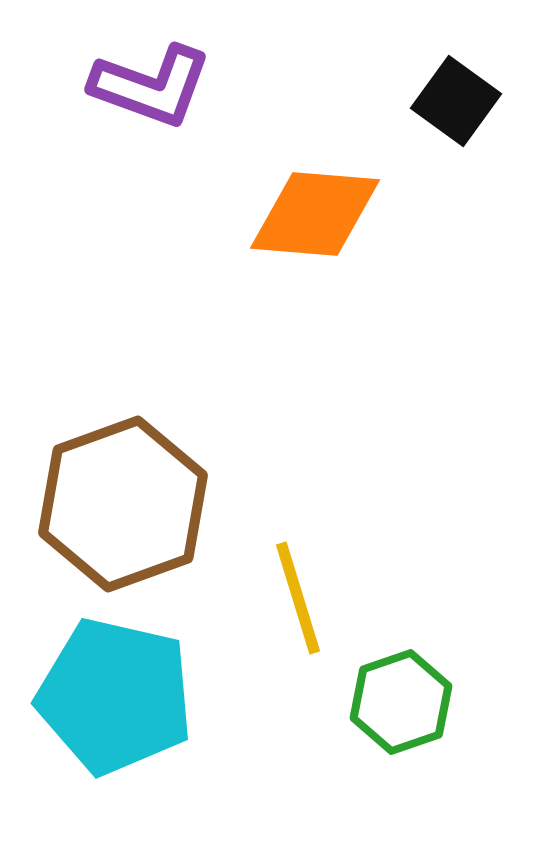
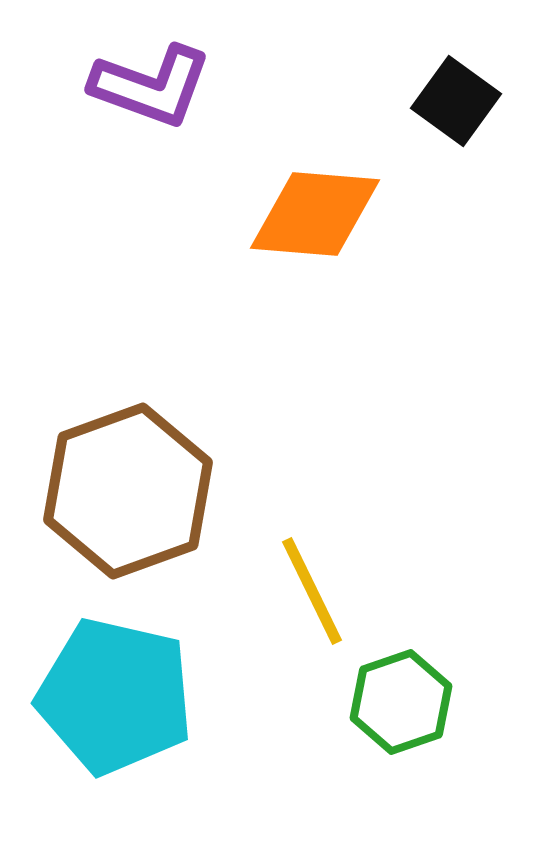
brown hexagon: moved 5 px right, 13 px up
yellow line: moved 14 px right, 7 px up; rotated 9 degrees counterclockwise
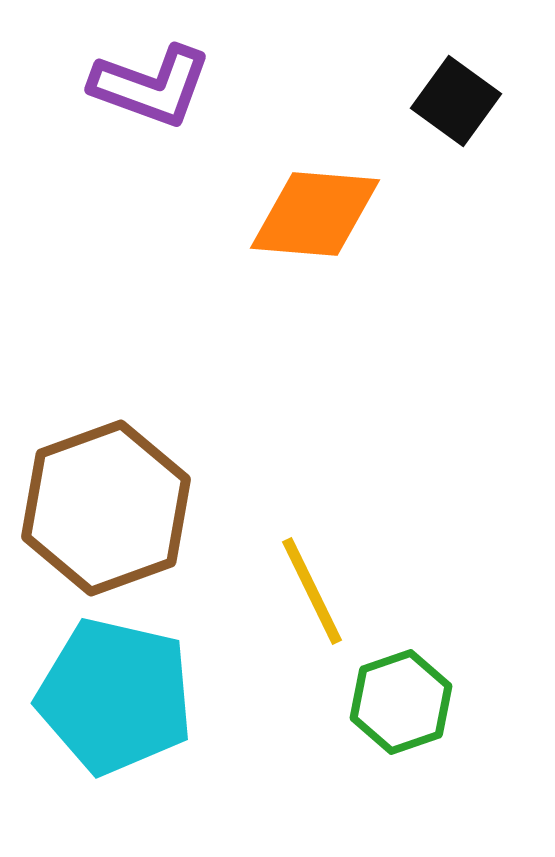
brown hexagon: moved 22 px left, 17 px down
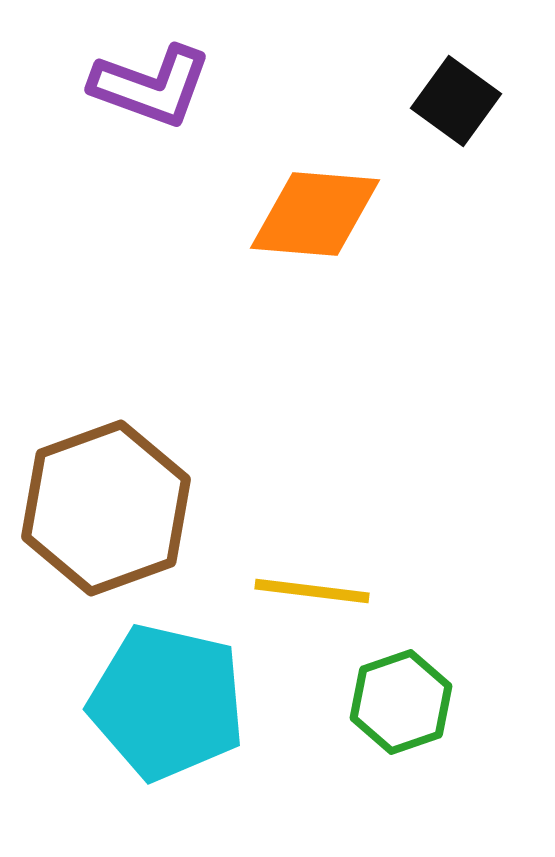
yellow line: rotated 57 degrees counterclockwise
cyan pentagon: moved 52 px right, 6 px down
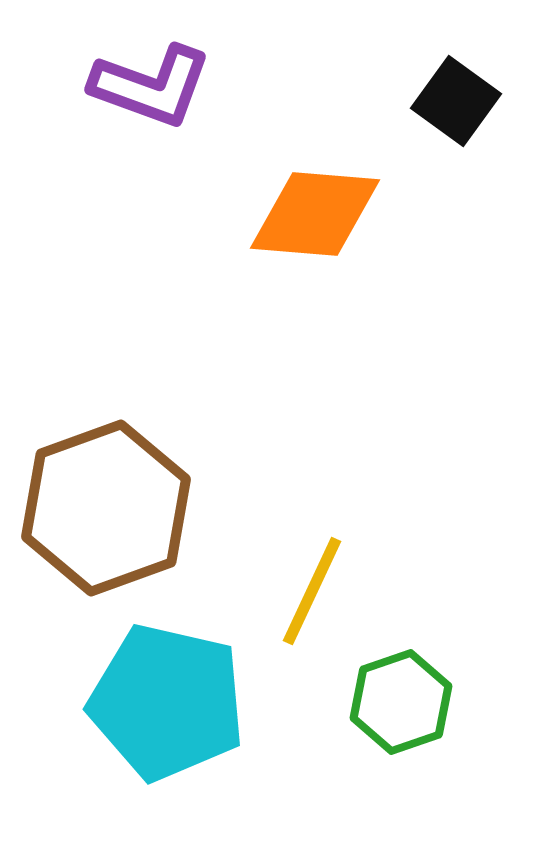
yellow line: rotated 72 degrees counterclockwise
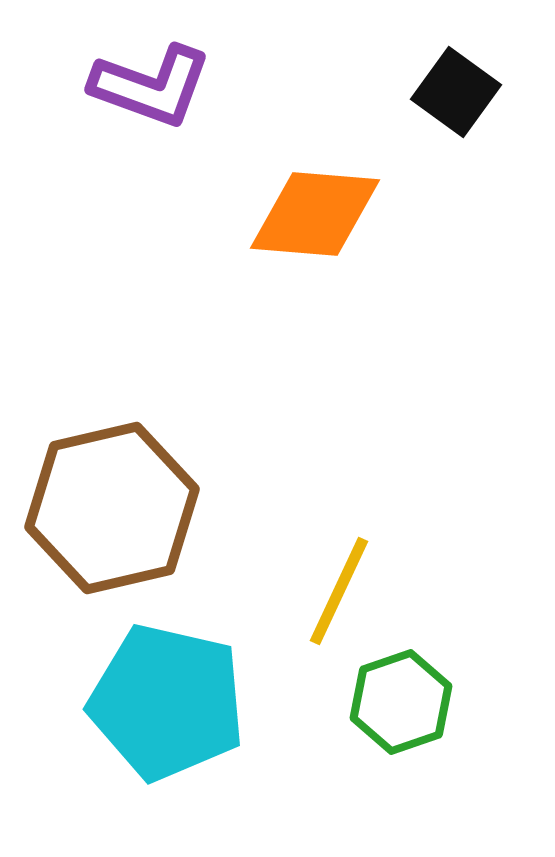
black square: moved 9 px up
brown hexagon: moved 6 px right; rotated 7 degrees clockwise
yellow line: moved 27 px right
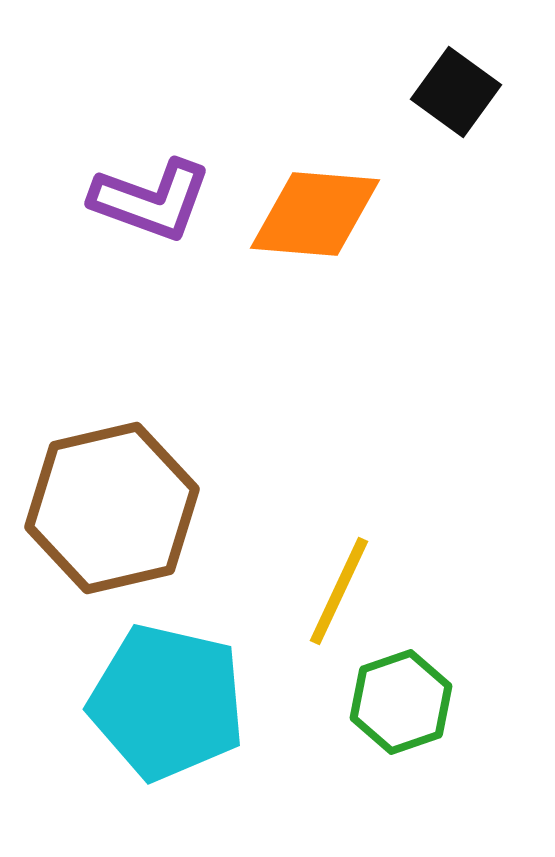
purple L-shape: moved 114 px down
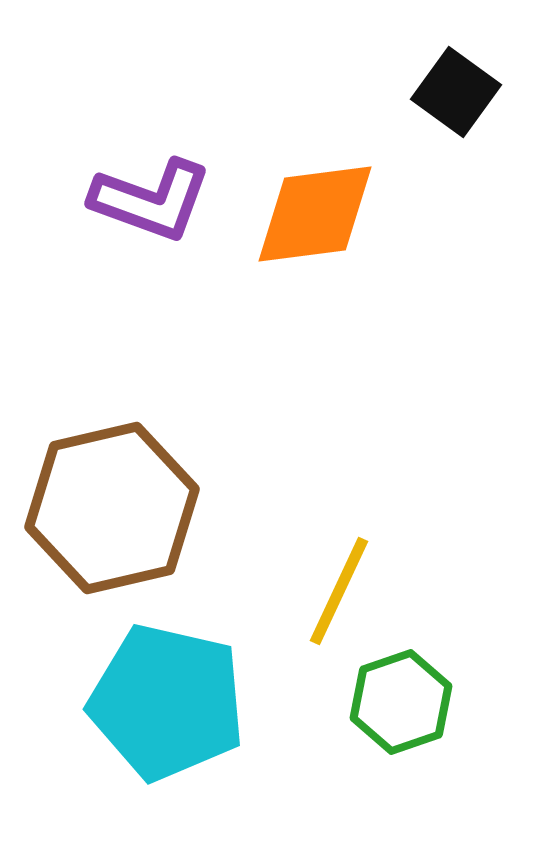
orange diamond: rotated 12 degrees counterclockwise
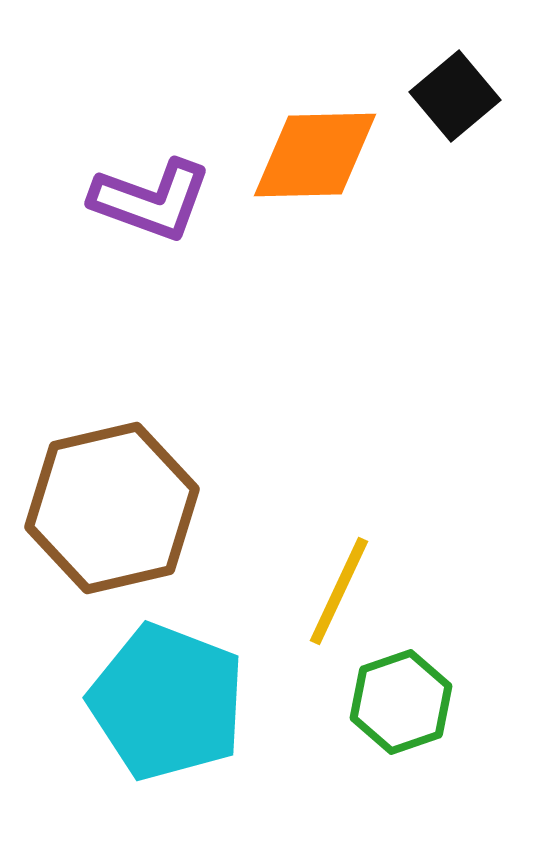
black square: moved 1 px left, 4 px down; rotated 14 degrees clockwise
orange diamond: moved 59 px up; rotated 6 degrees clockwise
cyan pentagon: rotated 8 degrees clockwise
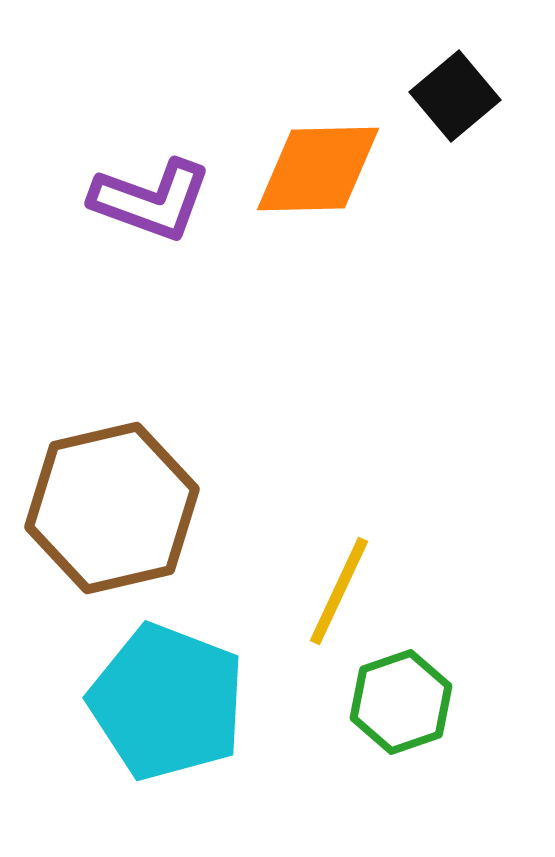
orange diamond: moved 3 px right, 14 px down
